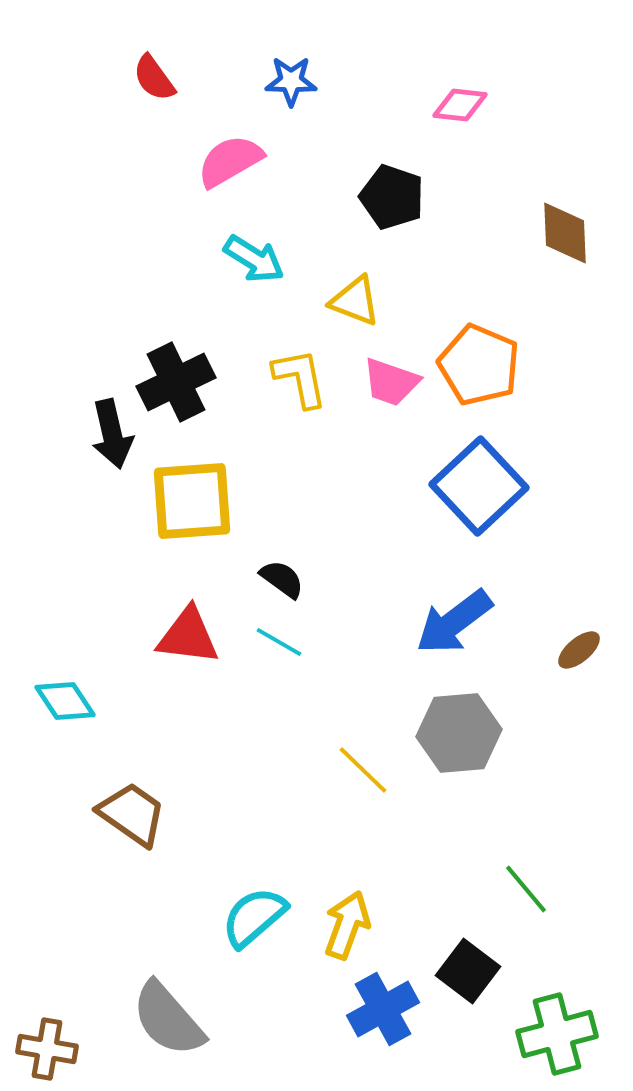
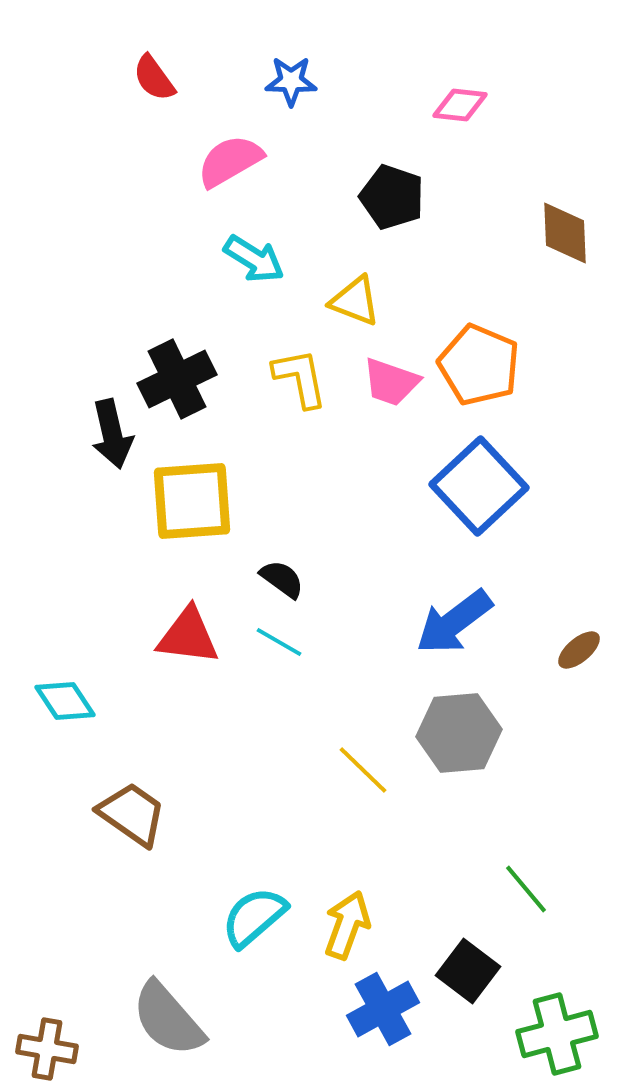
black cross: moved 1 px right, 3 px up
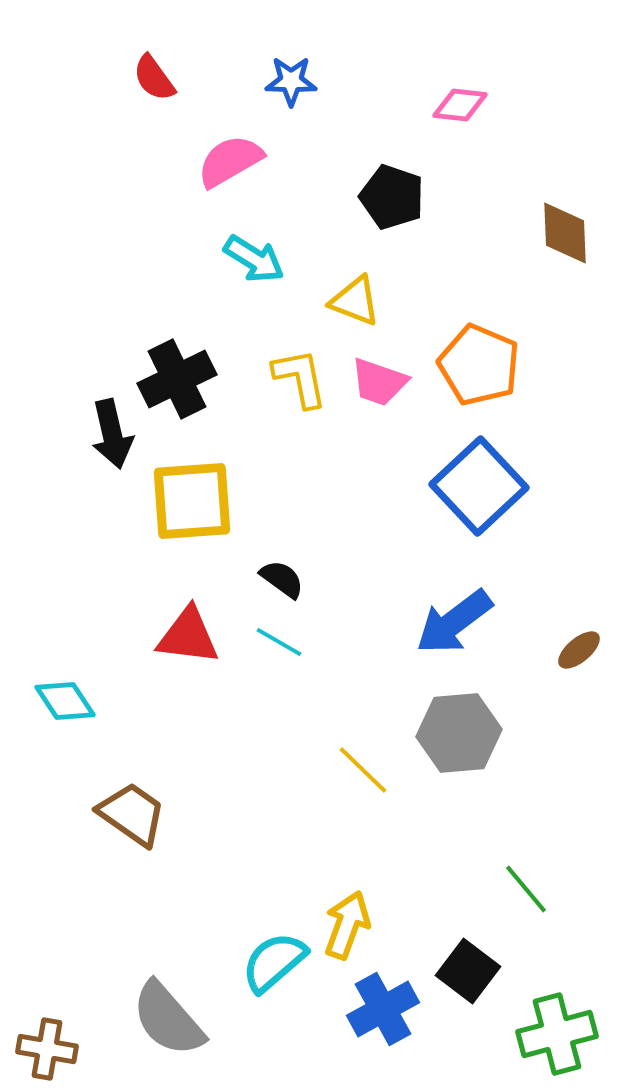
pink trapezoid: moved 12 px left
cyan semicircle: moved 20 px right, 45 px down
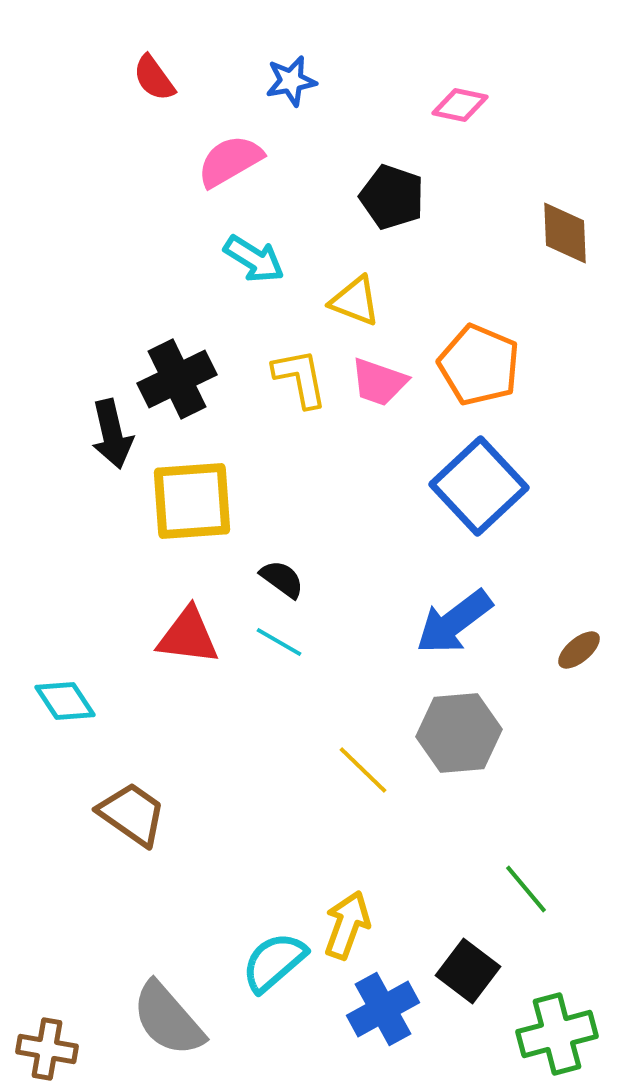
blue star: rotated 12 degrees counterclockwise
pink diamond: rotated 6 degrees clockwise
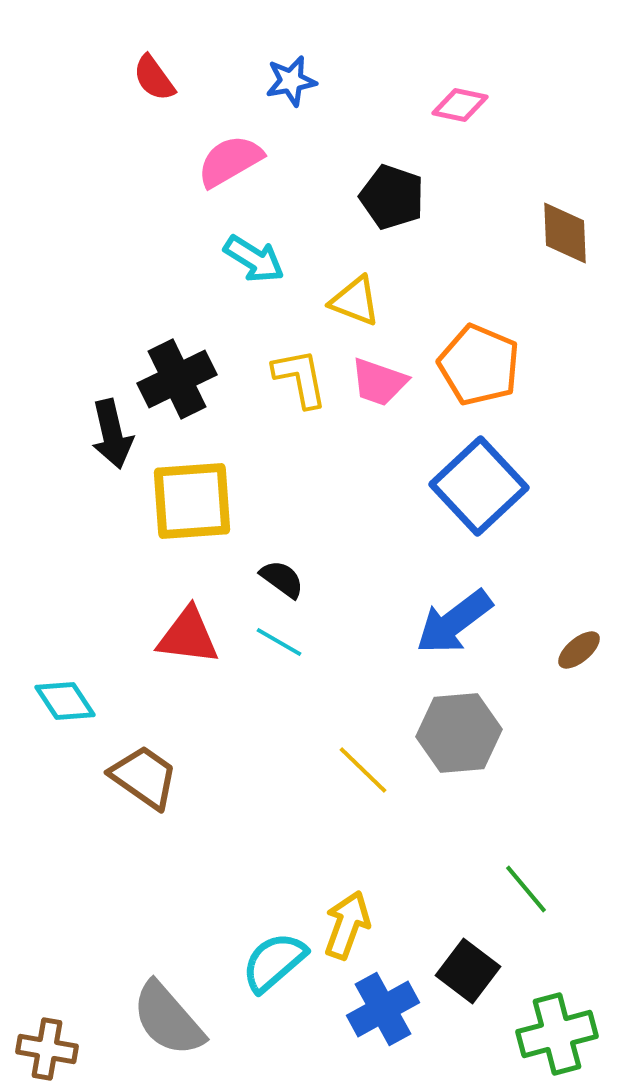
brown trapezoid: moved 12 px right, 37 px up
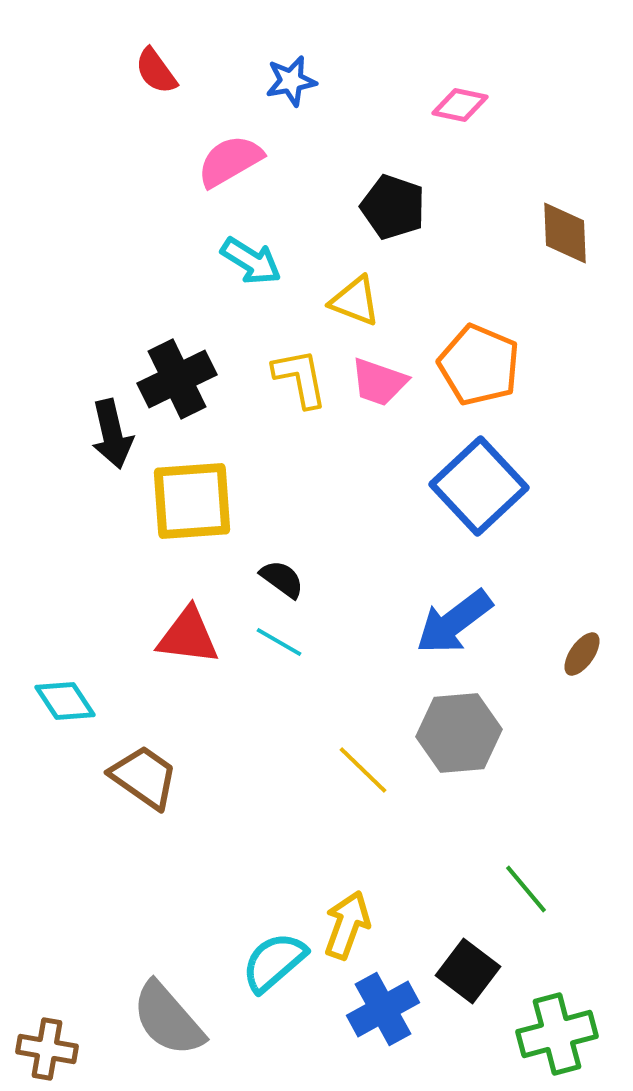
red semicircle: moved 2 px right, 7 px up
black pentagon: moved 1 px right, 10 px down
cyan arrow: moved 3 px left, 2 px down
brown ellipse: moved 3 px right, 4 px down; rotated 15 degrees counterclockwise
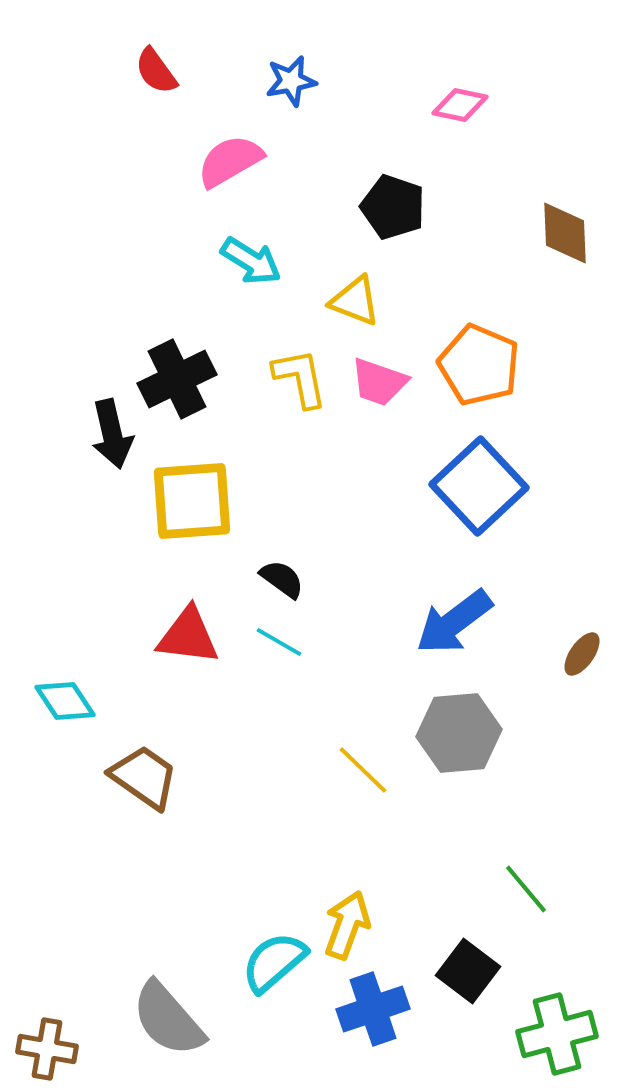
blue cross: moved 10 px left; rotated 10 degrees clockwise
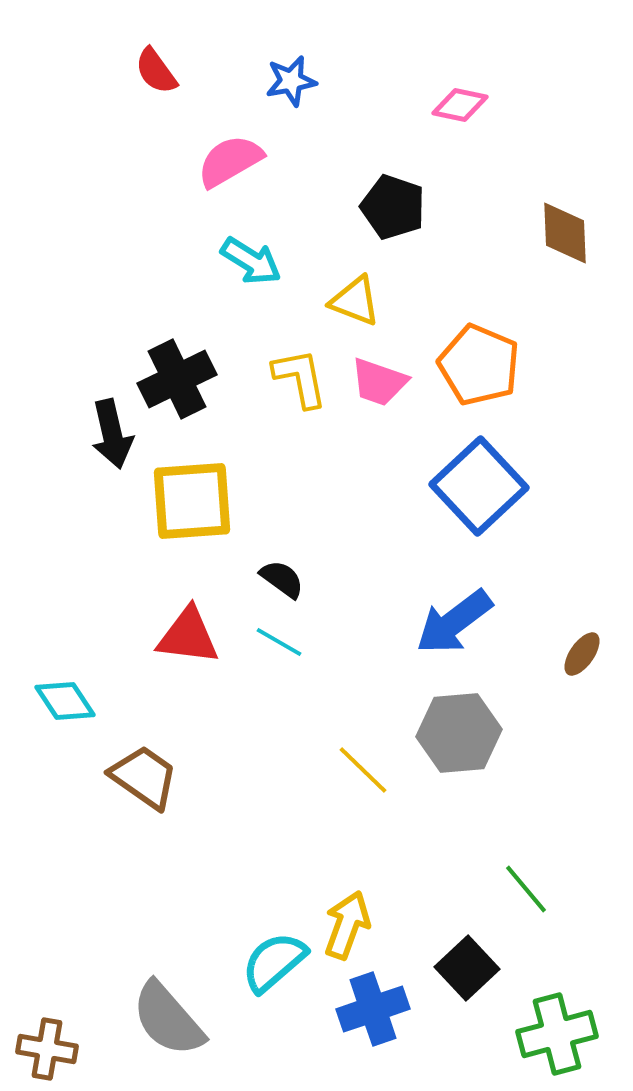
black square: moved 1 px left, 3 px up; rotated 10 degrees clockwise
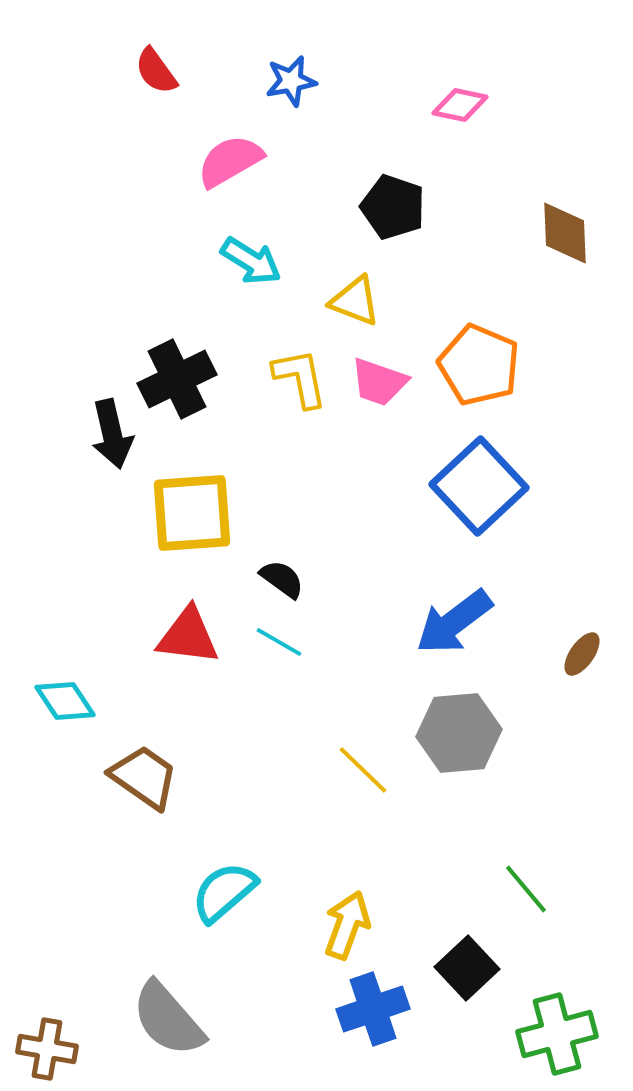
yellow square: moved 12 px down
cyan semicircle: moved 50 px left, 70 px up
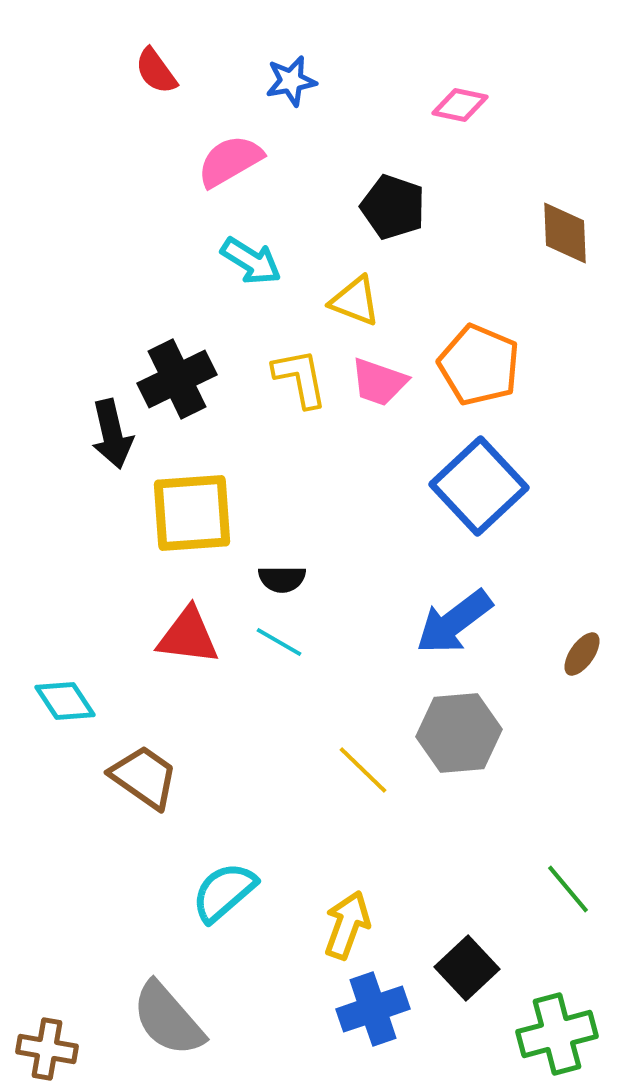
black semicircle: rotated 144 degrees clockwise
green line: moved 42 px right
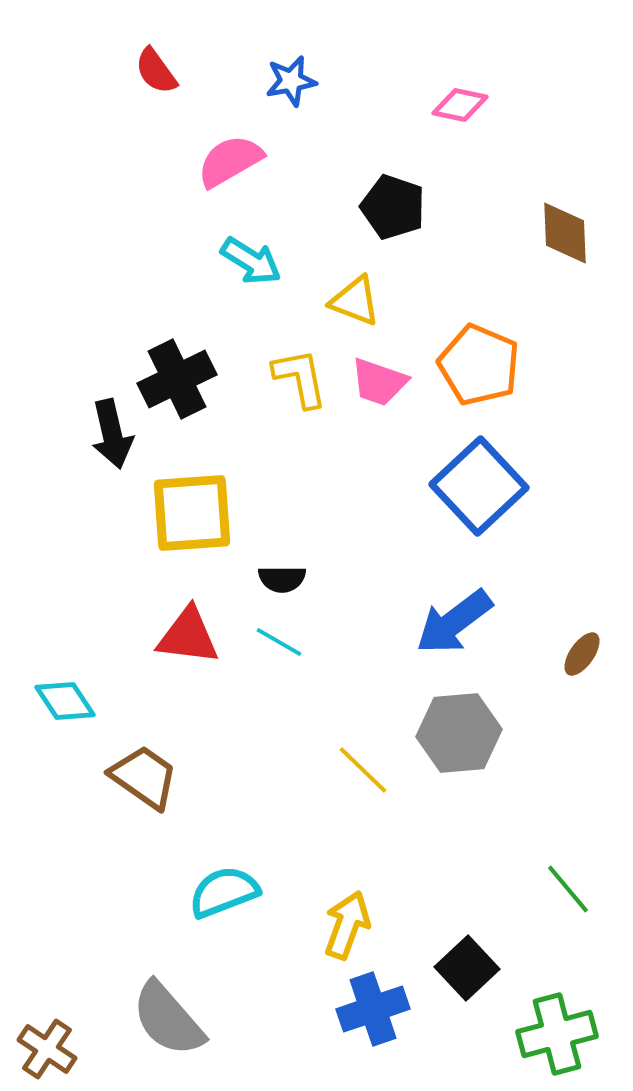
cyan semicircle: rotated 20 degrees clockwise
brown cross: rotated 24 degrees clockwise
